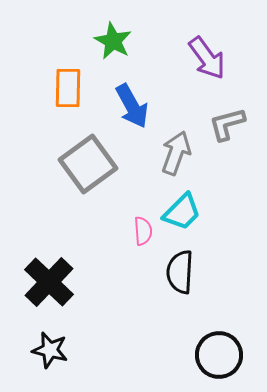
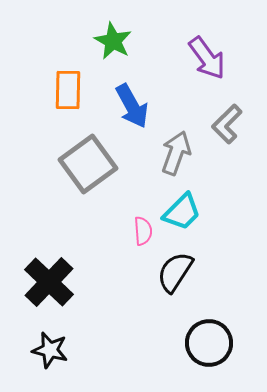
orange rectangle: moved 2 px down
gray L-shape: rotated 30 degrees counterclockwise
black semicircle: moved 5 px left; rotated 30 degrees clockwise
black circle: moved 10 px left, 12 px up
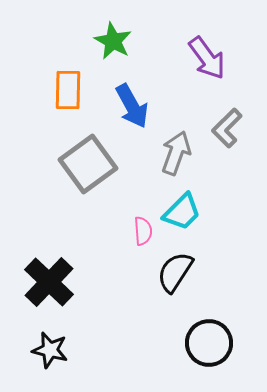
gray L-shape: moved 4 px down
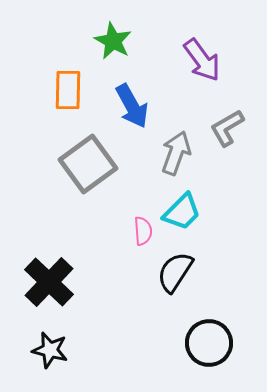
purple arrow: moved 5 px left, 2 px down
gray L-shape: rotated 15 degrees clockwise
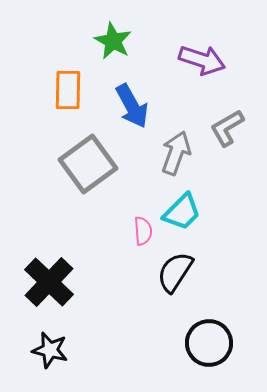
purple arrow: rotated 36 degrees counterclockwise
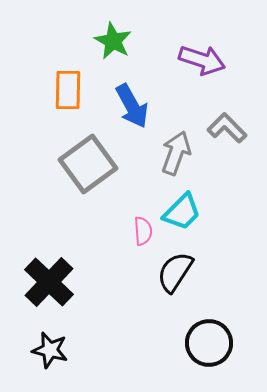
gray L-shape: rotated 75 degrees clockwise
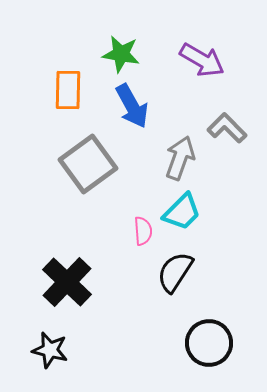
green star: moved 8 px right, 13 px down; rotated 18 degrees counterclockwise
purple arrow: rotated 12 degrees clockwise
gray arrow: moved 4 px right, 5 px down
black cross: moved 18 px right
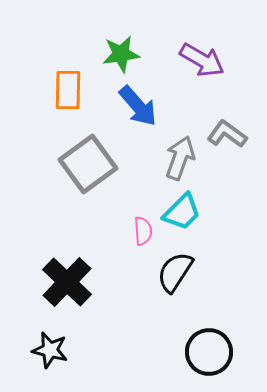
green star: rotated 18 degrees counterclockwise
blue arrow: moved 6 px right; rotated 12 degrees counterclockwise
gray L-shape: moved 6 px down; rotated 9 degrees counterclockwise
black circle: moved 9 px down
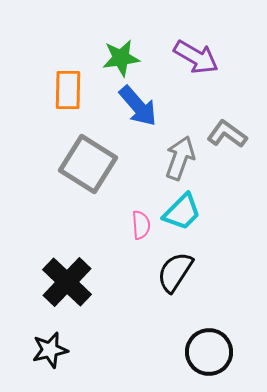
green star: moved 4 px down
purple arrow: moved 6 px left, 3 px up
gray square: rotated 22 degrees counterclockwise
pink semicircle: moved 2 px left, 6 px up
black star: rotated 27 degrees counterclockwise
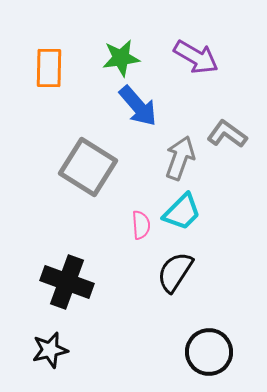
orange rectangle: moved 19 px left, 22 px up
gray square: moved 3 px down
black cross: rotated 24 degrees counterclockwise
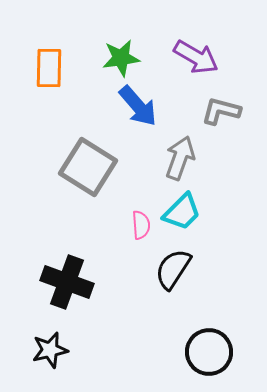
gray L-shape: moved 6 px left, 23 px up; rotated 21 degrees counterclockwise
black semicircle: moved 2 px left, 3 px up
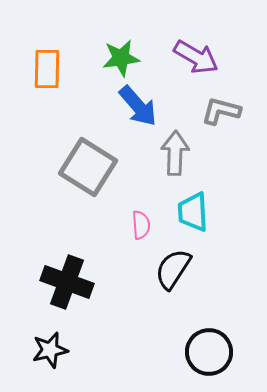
orange rectangle: moved 2 px left, 1 px down
gray arrow: moved 5 px left, 5 px up; rotated 18 degrees counterclockwise
cyan trapezoid: moved 11 px right; rotated 132 degrees clockwise
